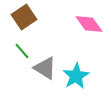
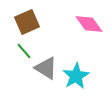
brown square: moved 3 px right, 5 px down; rotated 10 degrees clockwise
green line: moved 2 px right
gray triangle: moved 1 px right
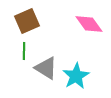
brown square: moved 1 px up
green line: rotated 42 degrees clockwise
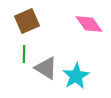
green line: moved 3 px down
